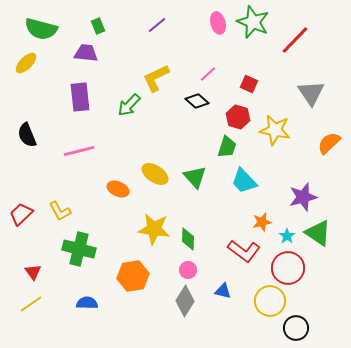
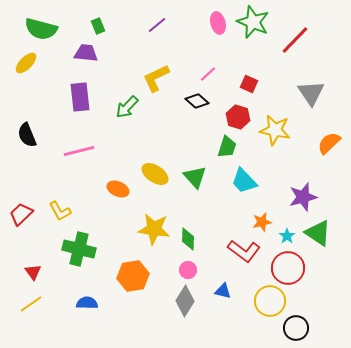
green arrow at (129, 105): moved 2 px left, 2 px down
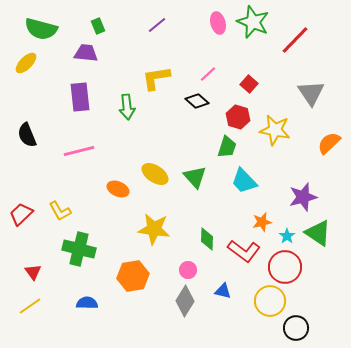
yellow L-shape at (156, 78): rotated 16 degrees clockwise
red square at (249, 84): rotated 18 degrees clockwise
green arrow at (127, 107): rotated 50 degrees counterclockwise
green diamond at (188, 239): moved 19 px right
red circle at (288, 268): moved 3 px left, 1 px up
yellow line at (31, 304): moved 1 px left, 2 px down
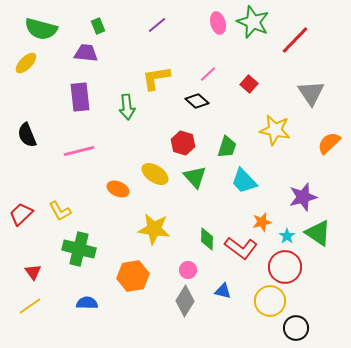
red hexagon at (238, 117): moved 55 px left, 26 px down
red L-shape at (244, 251): moved 3 px left, 3 px up
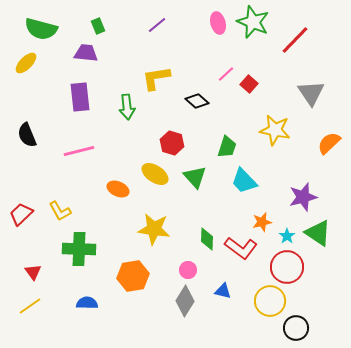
pink line at (208, 74): moved 18 px right
red hexagon at (183, 143): moved 11 px left
green cross at (79, 249): rotated 12 degrees counterclockwise
red circle at (285, 267): moved 2 px right
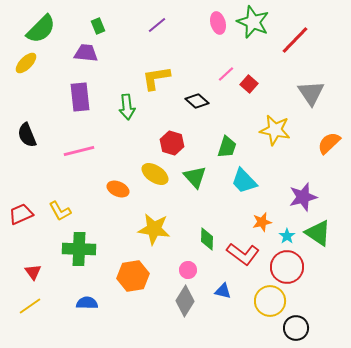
green semicircle at (41, 29): rotated 60 degrees counterclockwise
red trapezoid at (21, 214): rotated 20 degrees clockwise
red L-shape at (241, 248): moved 2 px right, 6 px down
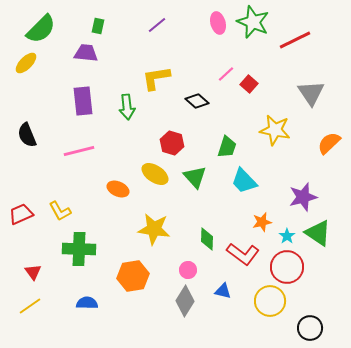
green rectangle at (98, 26): rotated 35 degrees clockwise
red line at (295, 40): rotated 20 degrees clockwise
purple rectangle at (80, 97): moved 3 px right, 4 px down
black circle at (296, 328): moved 14 px right
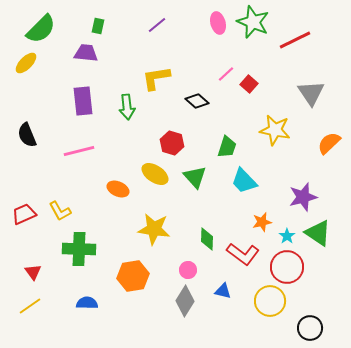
red trapezoid at (21, 214): moved 3 px right
